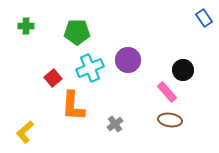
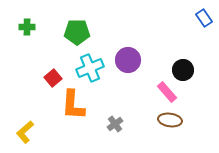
green cross: moved 1 px right, 1 px down
orange L-shape: moved 1 px up
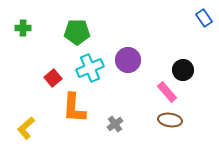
green cross: moved 4 px left, 1 px down
orange L-shape: moved 1 px right, 3 px down
yellow L-shape: moved 1 px right, 4 px up
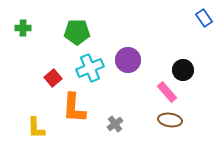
yellow L-shape: moved 10 px right; rotated 50 degrees counterclockwise
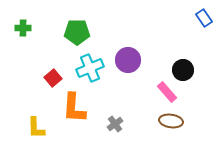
brown ellipse: moved 1 px right, 1 px down
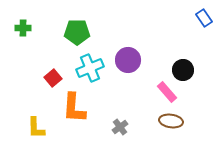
gray cross: moved 5 px right, 3 px down
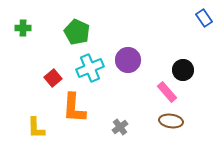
green pentagon: rotated 25 degrees clockwise
